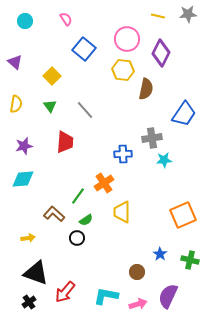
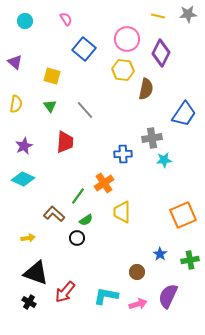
yellow square: rotated 30 degrees counterclockwise
purple star: rotated 12 degrees counterclockwise
cyan diamond: rotated 30 degrees clockwise
green cross: rotated 24 degrees counterclockwise
black cross: rotated 24 degrees counterclockwise
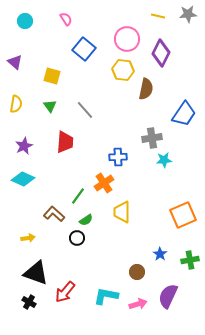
blue cross: moved 5 px left, 3 px down
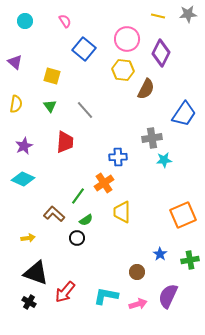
pink semicircle: moved 1 px left, 2 px down
brown semicircle: rotated 15 degrees clockwise
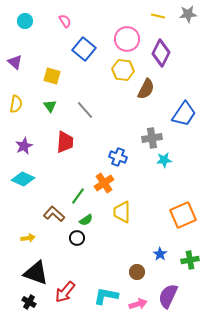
blue cross: rotated 24 degrees clockwise
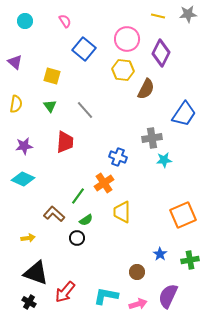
purple star: rotated 18 degrees clockwise
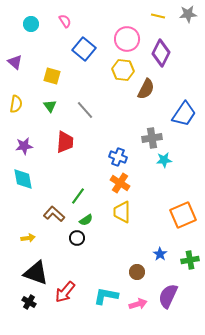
cyan circle: moved 6 px right, 3 px down
cyan diamond: rotated 55 degrees clockwise
orange cross: moved 16 px right; rotated 24 degrees counterclockwise
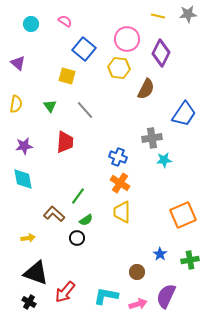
pink semicircle: rotated 24 degrees counterclockwise
purple triangle: moved 3 px right, 1 px down
yellow hexagon: moved 4 px left, 2 px up
yellow square: moved 15 px right
purple semicircle: moved 2 px left
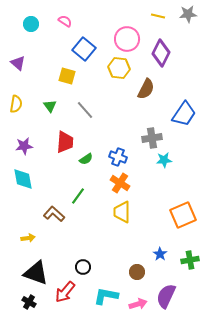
green semicircle: moved 61 px up
black circle: moved 6 px right, 29 px down
